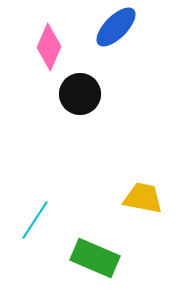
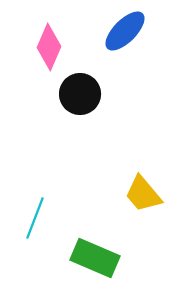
blue ellipse: moved 9 px right, 4 px down
yellow trapezoid: moved 4 px up; rotated 141 degrees counterclockwise
cyan line: moved 2 px up; rotated 12 degrees counterclockwise
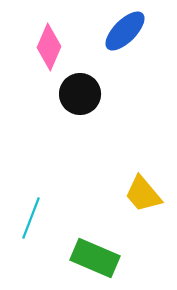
cyan line: moved 4 px left
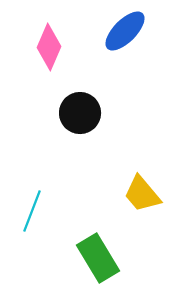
black circle: moved 19 px down
yellow trapezoid: moved 1 px left
cyan line: moved 1 px right, 7 px up
green rectangle: moved 3 px right; rotated 36 degrees clockwise
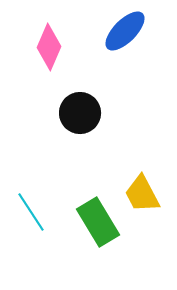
yellow trapezoid: rotated 12 degrees clockwise
cyan line: moved 1 px left, 1 px down; rotated 54 degrees counterclockwise
green rectangle: moved 36 px up
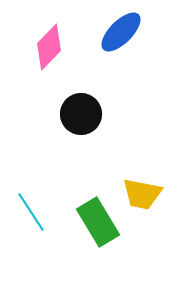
blue ellipse: moved 4 px left, 1 px down
pink diamond: rotated 21 degrees clockwise
black circle: moved 1 px right, 1 px down
yellow trapezoid: rotated 51 degrees counterclockwise
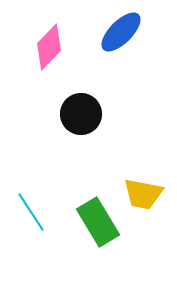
yellow trapezoid: moved 1 px right
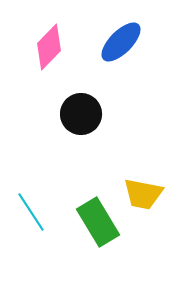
blue ellipse: moved 10 px down
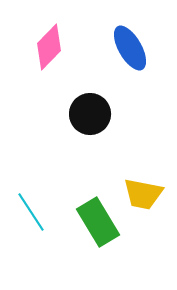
blue ellipse: moved 9 px right, 6 px down; rotated 75 degrees counterclockwise
black circle: moved 9 px right
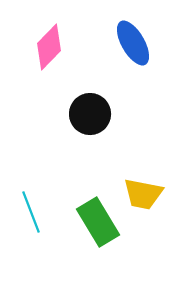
blue ellipse: moved 3 px right, 5 px up
cyan line: rotated 12 degrees clockwise
